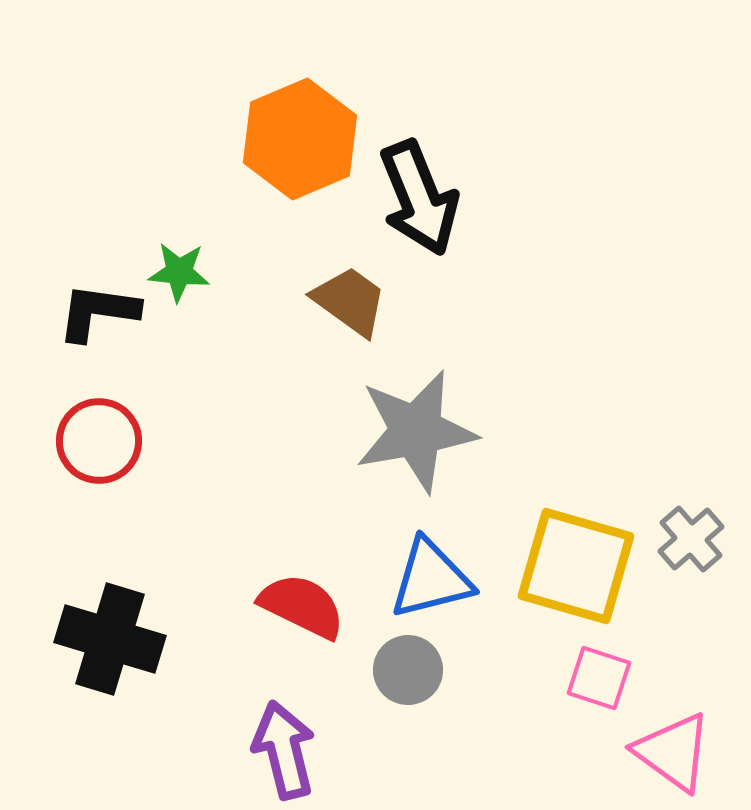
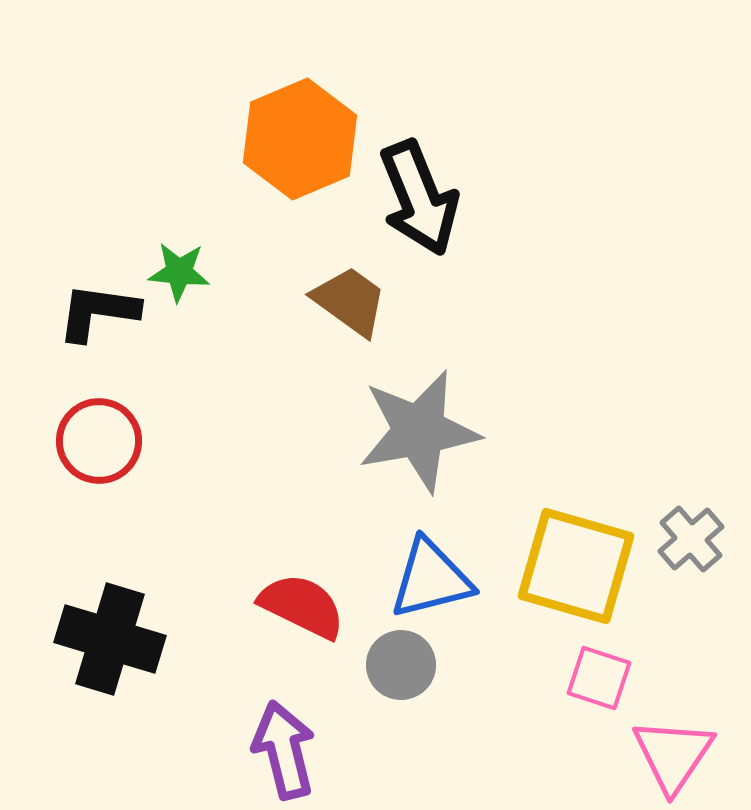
gray star: moved 3 px right
gray circle: moved 7 px left, 5 px up
pink triangle: moved 3 px down; rotated 28 degrees clockwise
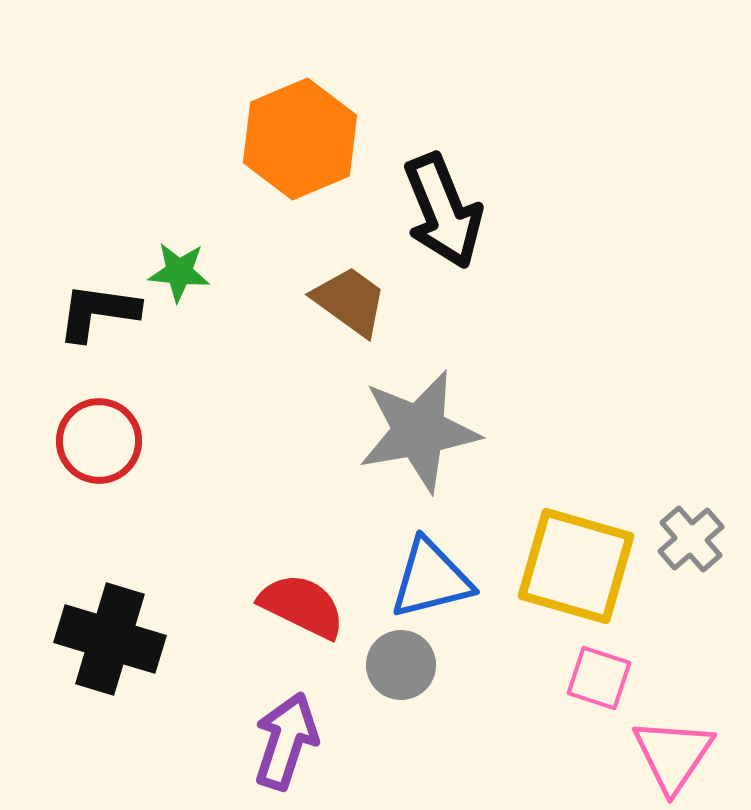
black arrow: moved 24 px right, 13 px down
purple arrow: moved 2 px right, 9 px up; rotated 32 degrees clockwise
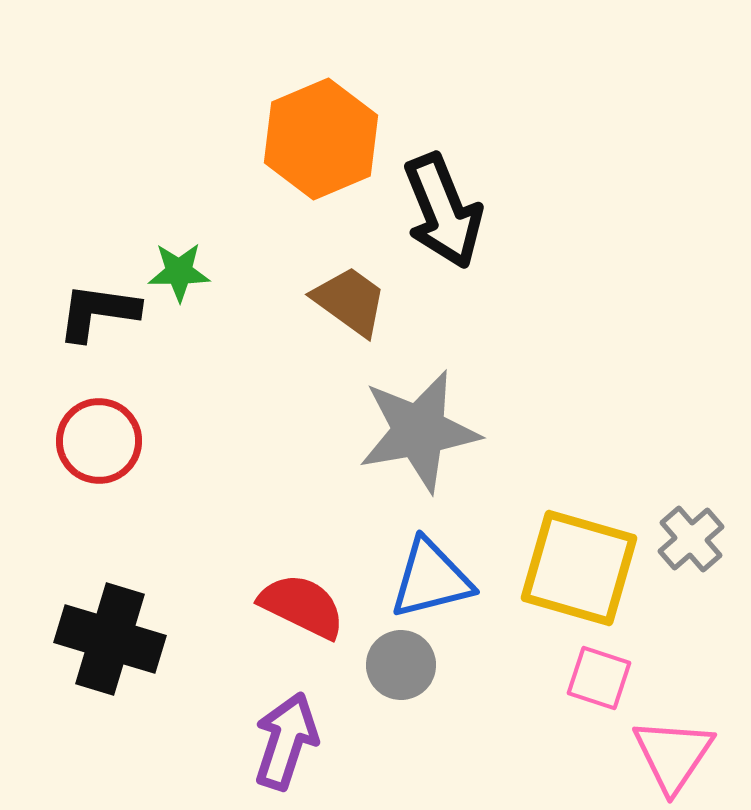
orange hexagon: moved 21 px right
green star: rotated 6 degrees counterclockwise
yellow square: moved 3 px right, 2 px down
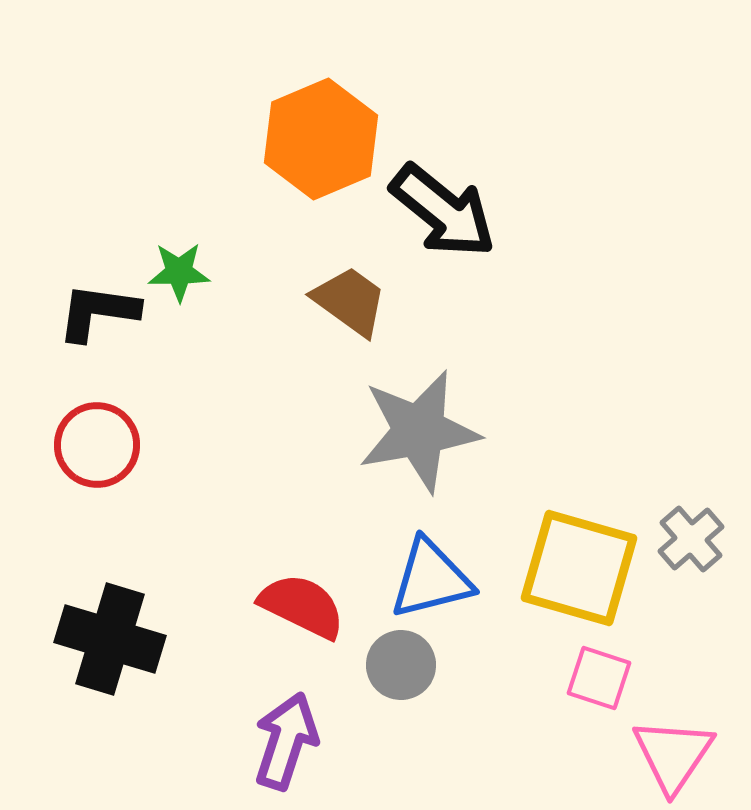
black arrow: rotated 29 degrees counterclockwise
red circle: moved 2 px left, 4 px down
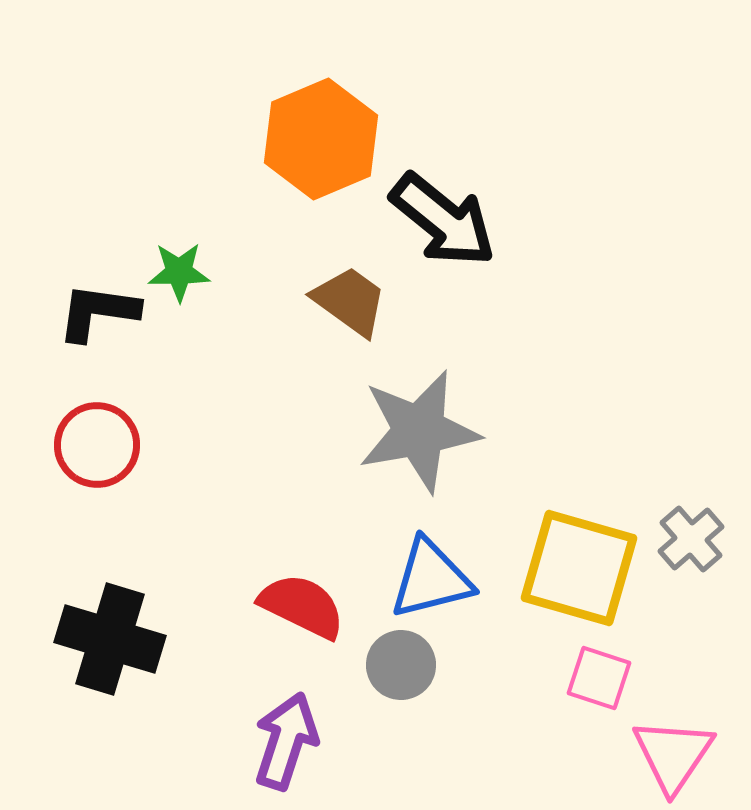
black arrow: moved 9 px down
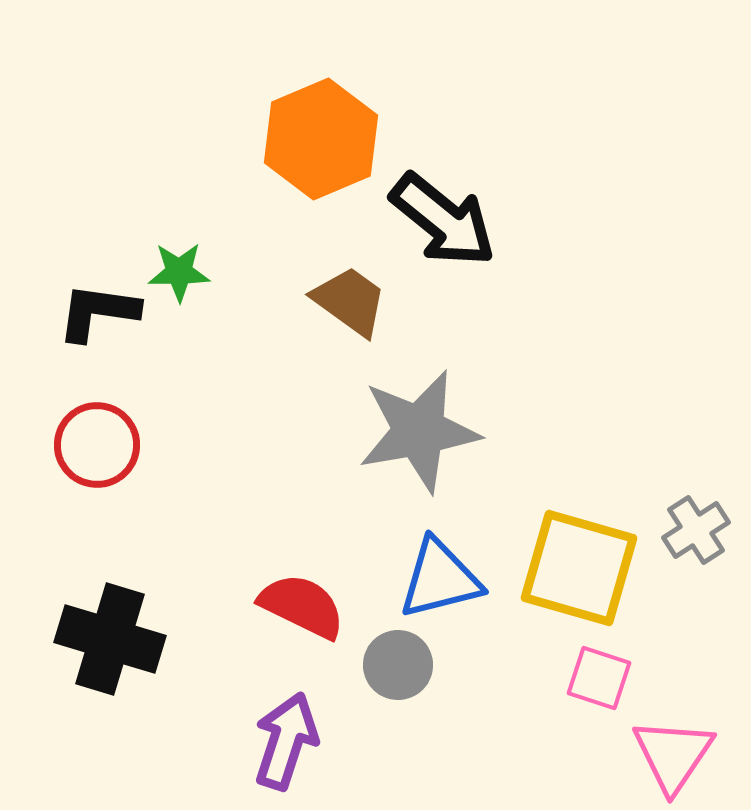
gray cross: moved 5 px right, 9 px up; rotated 8 degrees clockwise
blue triangle: moved 9 px right
gray circle: moved 3 px left
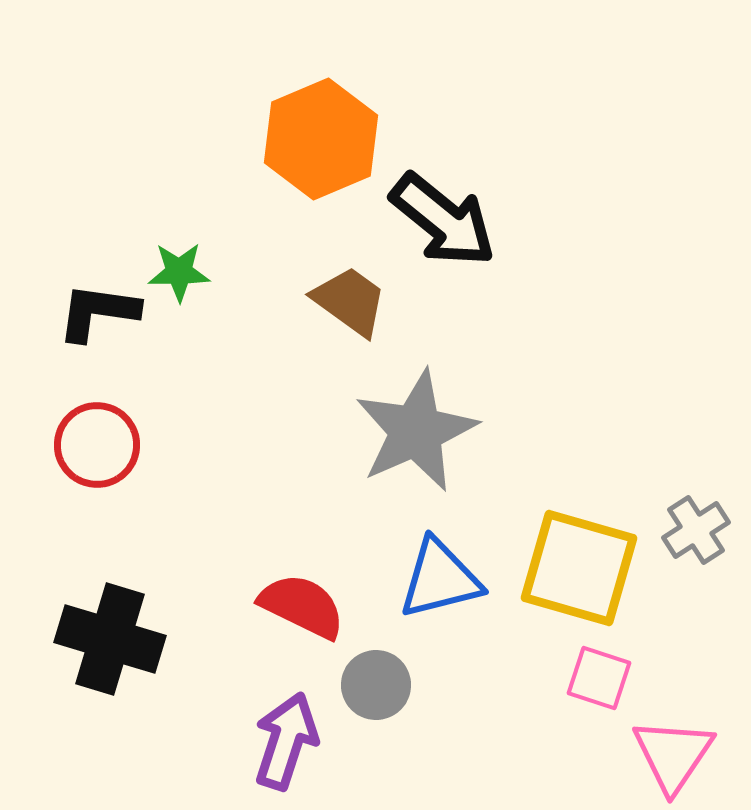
gray star: moved 3 px left; rotated 14 degrees counterclockwise
gray circle: moved 22 px left, 20 px down
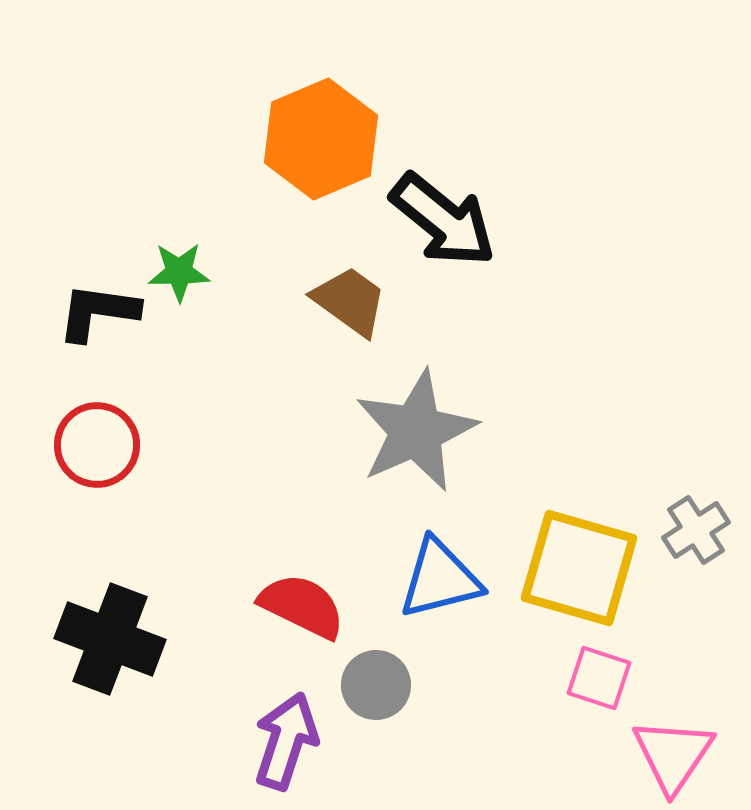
black cross: rotated 4 degrees clockwise
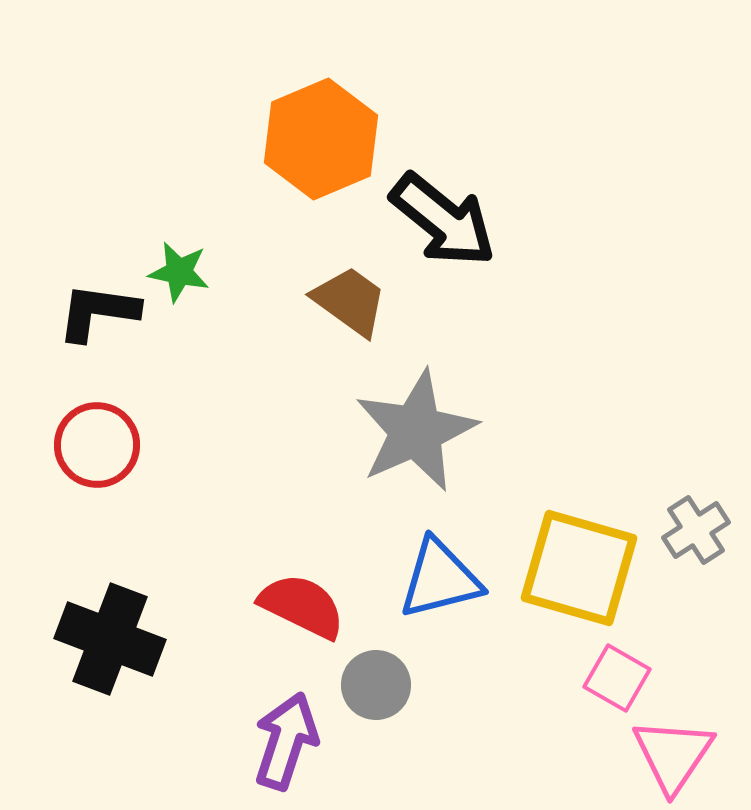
green star: rotated 12 degrees clockwise
pink square: moved 18 px right; rotated 12 degrees clockwise
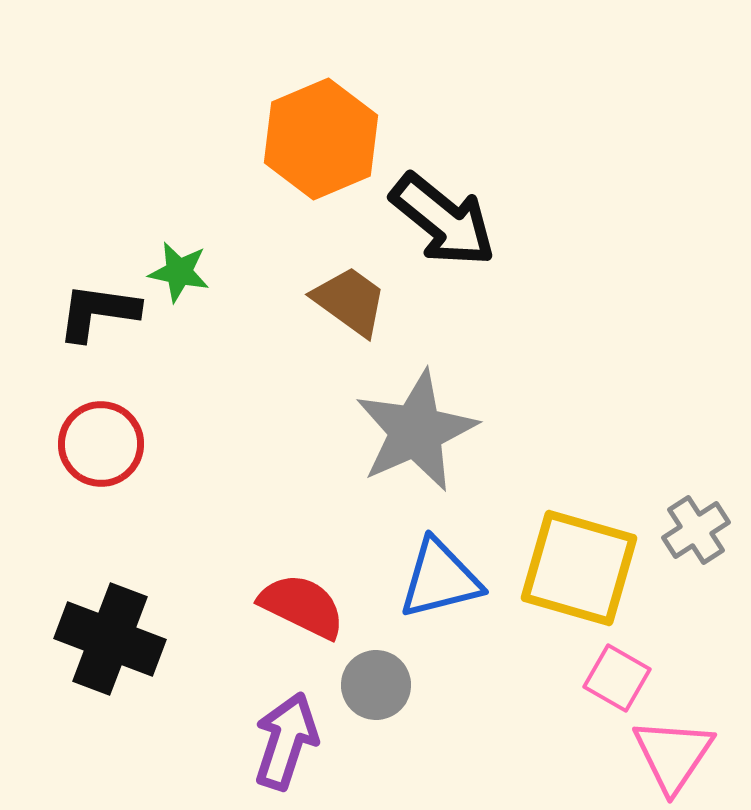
red circle: moved 4 px right, 1 px up
